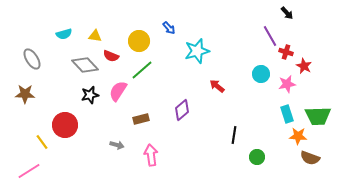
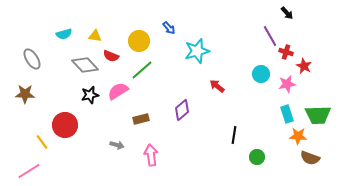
pink semicircle: rotated 25 degrees clockwise
green trapezoid: moved 1 px up
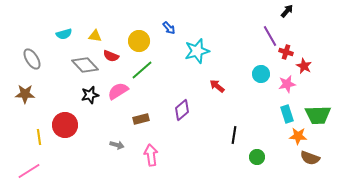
black arrow: moved 2 px up; rotated 96 degrees counterclockwise
yellow line: moved 3 px left, 5 px up; rotated 28 degrees clockwise
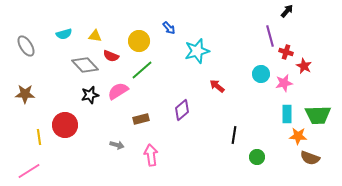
purple line: rotated 15 degrees clockwise
gray ellipse: moved 6 px left, 13 px up
pink star: moved 3 px left, 1 px up
cyan rectangle: rotated 18 degrees clockwise
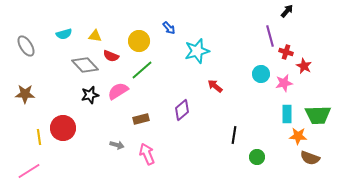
red arrow: moved 2 px left
red circle: moved 2 px left, 3 px down
pink arrow: moved 4 px left, 1 px up; rotated 15 degrees counterclockwise
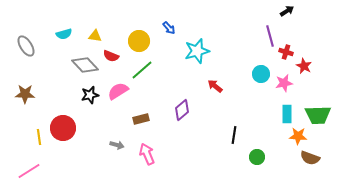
black arrow: rotated 16 degrees clockwise
